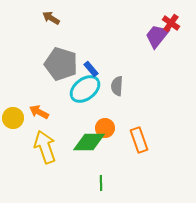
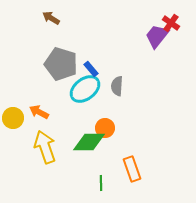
orange rectangle: moved 7 px left, 29 px down
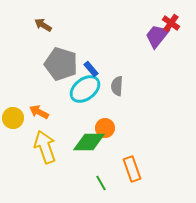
brown arrow: moved 8 px left, 7 px down
green line: rotated 28 degrees counterclockwise
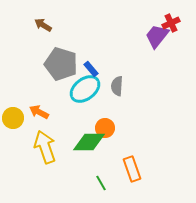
red cross: rotated 30 degrees clockwise
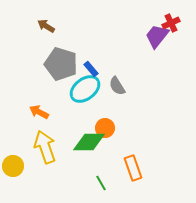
brown arrow: moved 3 px right, 1 px down
gray semicircle: rotated 36 degrees counterclockwise
yellow circle: moved 48 px down
orange rectangle: moved 1 px right, 1 px up
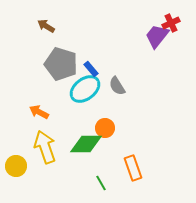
green diamond: moved 3 px left, 2 px down
yellow circle: moved 3 px right
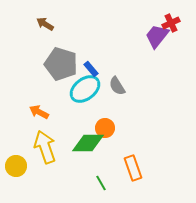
brown arrow: moved 1 px left, 2 px up
green diamond: moved 2 px right, 1 px up
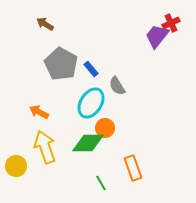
gray pentagon: rotated 12 degrees clockwise
cyan ellipse: moved 6 px right, 14 px down; rotated 20 degrees counterclockwise
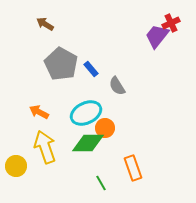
cyan ellipse: moved 5 px left, 10 px down; rotated 32 degrees clockwise
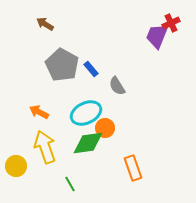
purple trapezoid: rotated 16 degrees counterclockwise
gray pentagon: moved 1 px right, 1 px down
green diamond: rotated 8 degrees counterclockwise
green line: moved 31 px left, 1 px down
